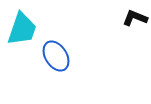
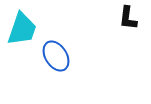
black L-shape: moved 7 px left; rotated 105 degrees counterclockwise
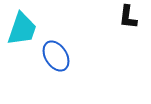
black L-shape: moved 1 px up
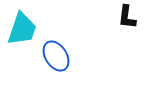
black L-shape: moved 1 px left
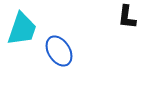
blue ellipse: moved 3 px right, 5 px up
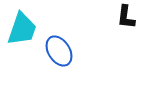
black L-shape: moved 1 px left
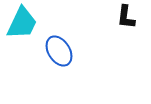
cyan trapezoid: moved 6 px up; rotated 6 degrees clockwise
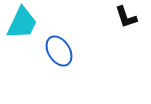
black L-shape: rotated 25 degrees counterclockwise
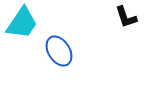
cyan trapezoid: rotated 9 degrees clockwise
